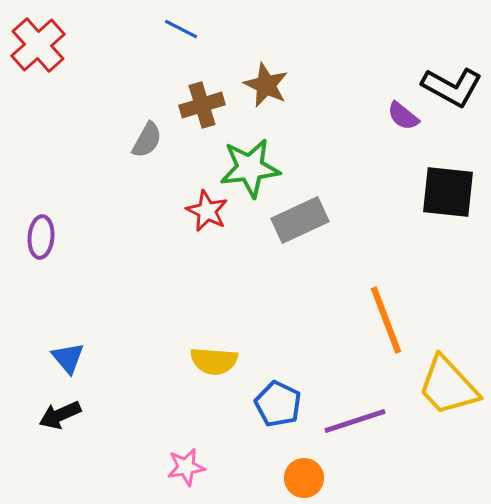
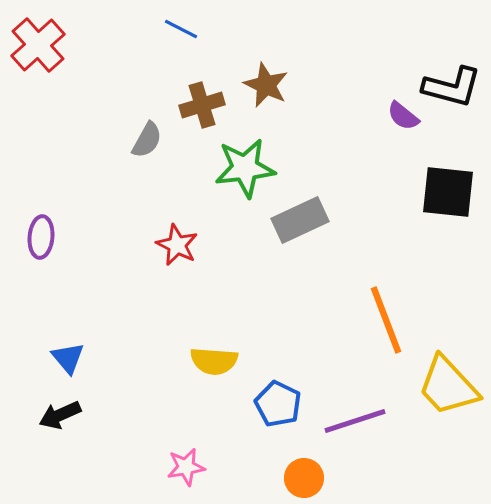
black L-shape: rotated 14 degrees counterclockwise
green star: moved 5 px left
red star: moved 30 px left, 34 px down
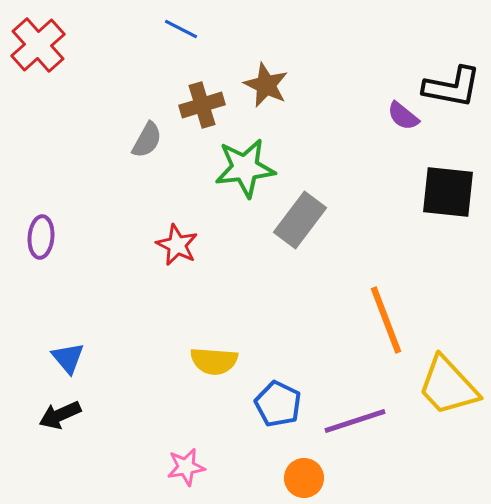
black L-shape: rotated 4 degrees counterclockwise
gray rectangle: rotated 28 degrees counterclockwise
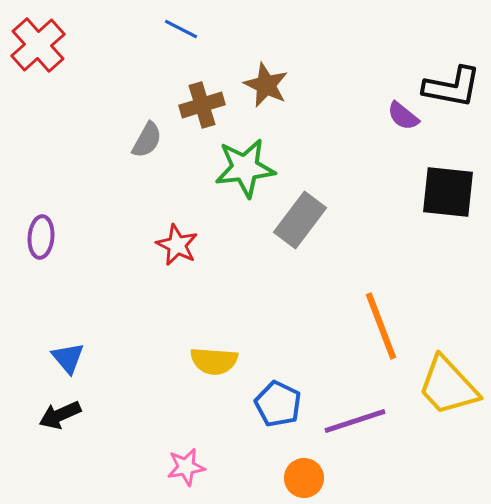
orange line: moved 5 px left, 6 px down
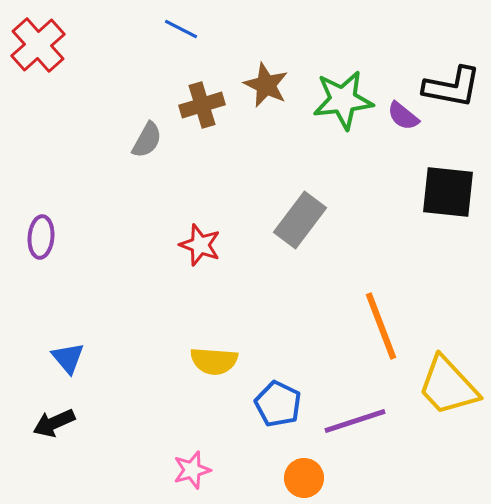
green star: moved 98 px right, 68 px up
red star: moved 23 px right; rotated 6 degrees counterclockwise
black arrow: moved 6 px left, 8 px down
pink star: moved 6 px right, 3 px down; rotated 6 degrees counterclockwise
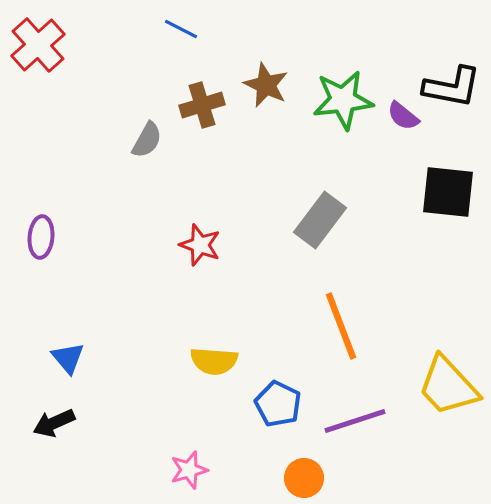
gray rectangle: moved 20 px right
orange line: moved 40 px left
pink star: moved 3 px left
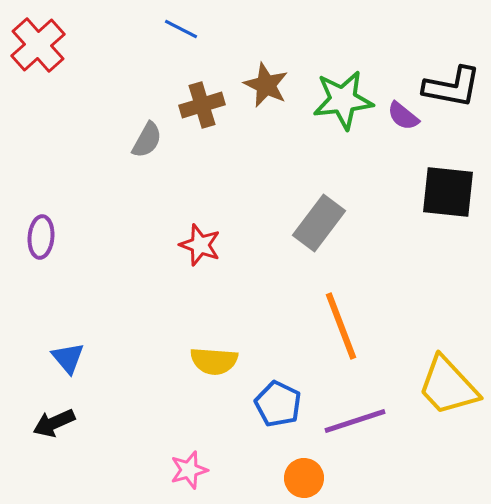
gray rectangle: moved 1 px left, 3 px down
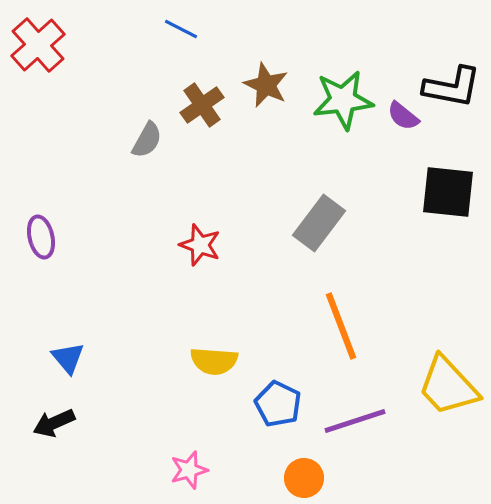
brown cross: rotated 18 degrees counterclockwise
purple ellipse: rotated 18 degrees counterclockwise
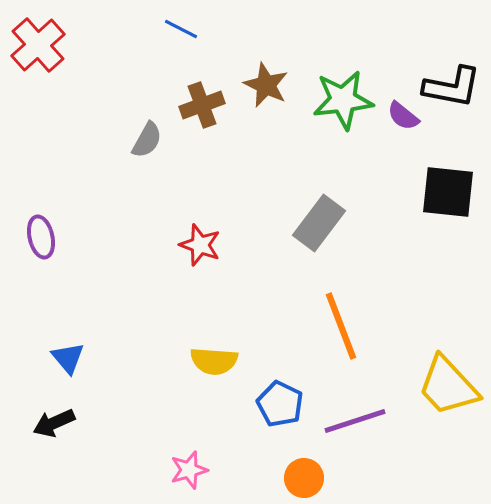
brown cross: rotated 15 degrees clockwise
blue pentagon: moved 2 px right
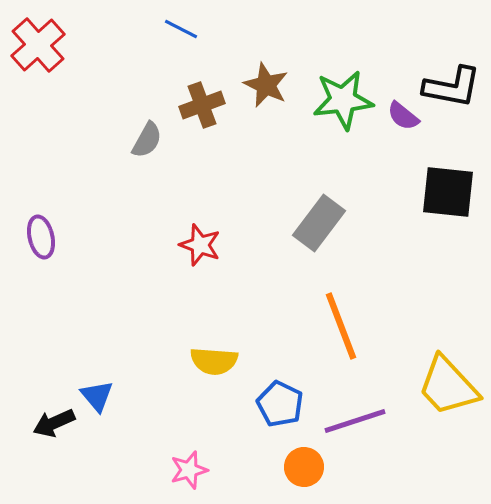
blue triangle: moved 29 px right, 38 px down
orange circle: moved 11 px up
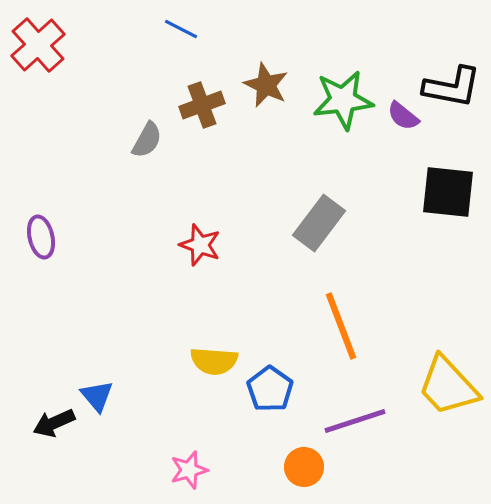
blue pentagon: moved 10 px left, 15 px up; rotated 9 degrees clockwise
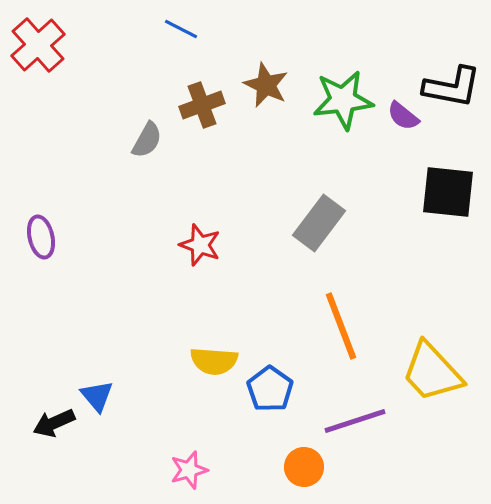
yellow trapezoid: moved 16 px left, 14 px up
